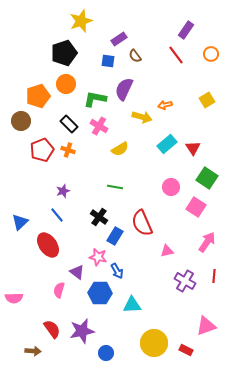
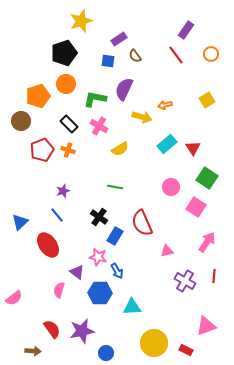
pink semicircle at (14, 298): rotated 36 degrees counterclockwise
cyan triangle at (132, 305): moved 2 px down
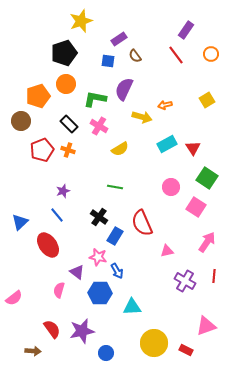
cyan rectangle at (167, 144): rotated 12 degrees clockwise
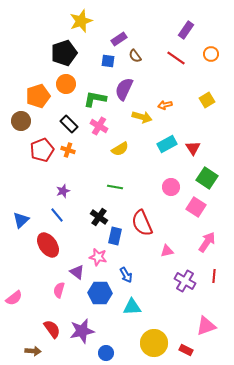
red line at (176, 55): moved 3 px down; rotated 18 degrees counterclockwise
blue triangle at (20, 222): moved 1 px right, 2 px up
blue rectangle at (115, 236): rotated 18 degrees counterclockwise
blue arrow at (117, 271): moved 9 px right, 4 px down
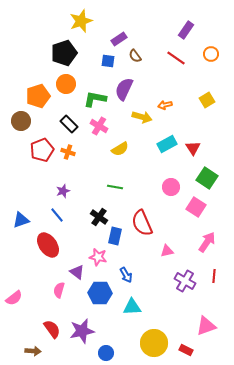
orange cross at (68, 150): moved 2 px down
blue triangle at (21, 220): rotated 24 degrees clockwise
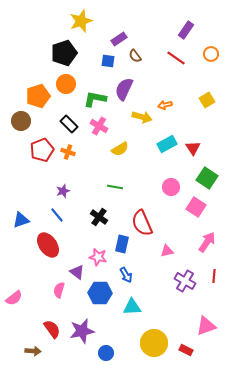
blue rectangle at (115, 236): moved 7 px right, 8 px down
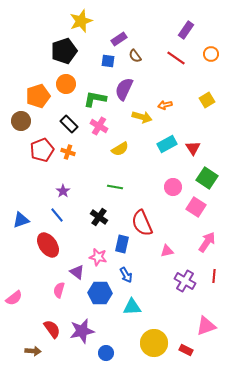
black pentagon at (64, 53): moved 2 px up
pink circle at (171, 187): moved 2 px right
purple star at (63, 191): rotated 16 degrees counterclockwise
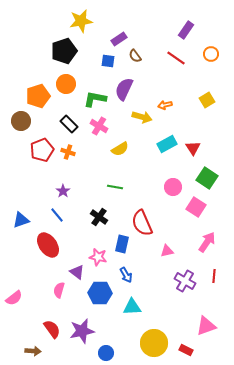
yellow star at (81, 21): rotated 10 degrees clockwise
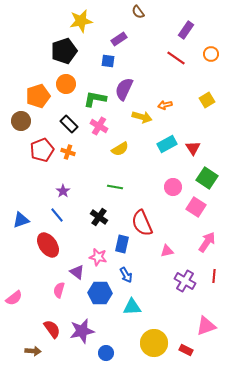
brown semicircle at (135, 56): moved 3 px right, 44 px up
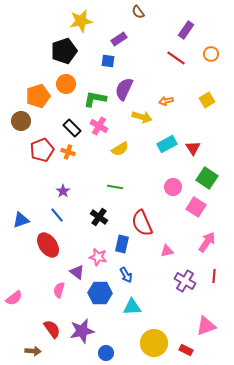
orange arrow at (165, 105): moved 1 px right, 4 px up
black rectangle at (69, 124): moved 3 px right, 4 px down
